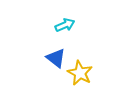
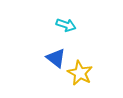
cyan arrow: moved 1 px right; rotated 42 degrees clockwise
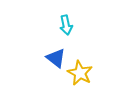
cyan arrow: rotated 60 degrees clockwise
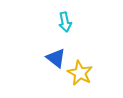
cyan arrow: moved 1 px left, 3 px up
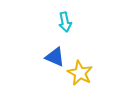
blue triangle: moved 1 px left, 1 px up; rotated 15 degrees counterclockwise
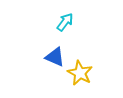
cyan arrow: rotated 132 degrees counterclockwise
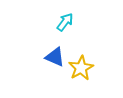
yellow star: moved 1 px right, 5 px up; rotated 15 degrees clockwise
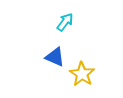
yellow star: moved 1 px right, 6 px down; rotated 10 degrees counterclockwise
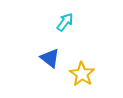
blue triangle: moved 5 px left, 1 px down; rotated 15 degrees clockwise
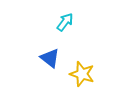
yellow star: rotated 15 degrees counterclockwise
